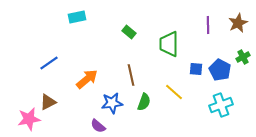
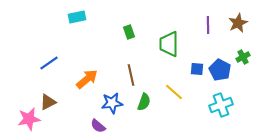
green rectangle: rotated 32 degrees clockwise
blue square: moved 1 px right
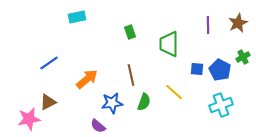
green rectangle: moved 1 px right
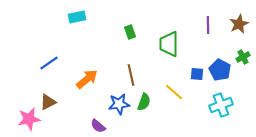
brown star: moved 1 px right, 1 px down
blue square: moved 5 px down
blue star: moved 7 px right, 1 px down
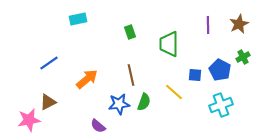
cyan rectangle: moved 1 px right, 2 px down
blue square: moved 2 px left, 1 px down
pink star: moved 1 px down
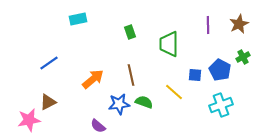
orange arrow: moved 6 px right
green semicircle: rotated 90 degrees counterclockwise
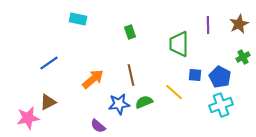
cyan rectangle: rotated 24 degrees clockwise
green trapezoid: moved 10 px right
blue pentagon: moved 7 px down
green semicircle: rotated 42 degrees counterclockwise
pink star: moved 1 px left, 2 px up
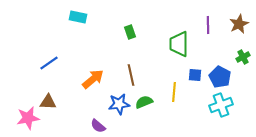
cyan rectangle: moved 2 px up
yellow line: rotated 54 degrees clockwise
brown triangle: rotated 30 degrees clockwise
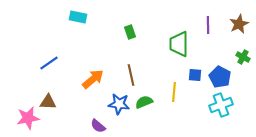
green cross: rotated 32 degrees counterclockwise
blue star: rotated 15 degrees clockwise
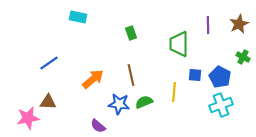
green rectangle: moved 1 px right, 1 px down
